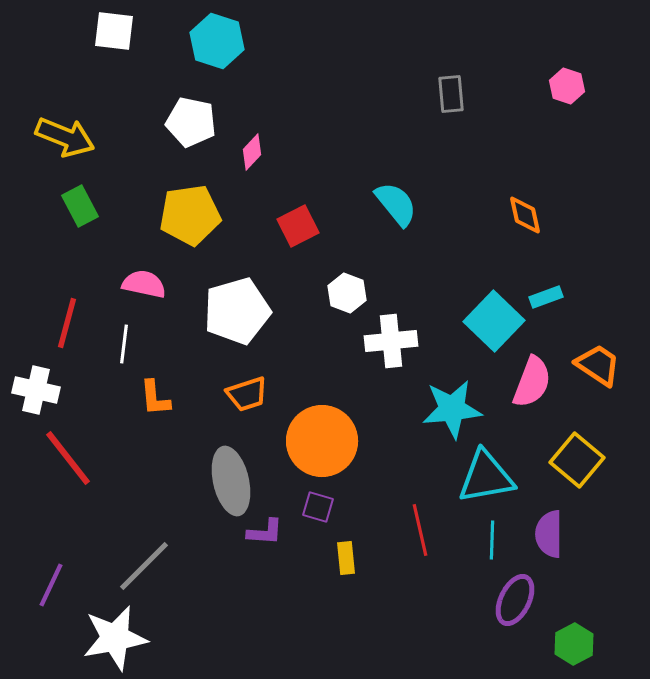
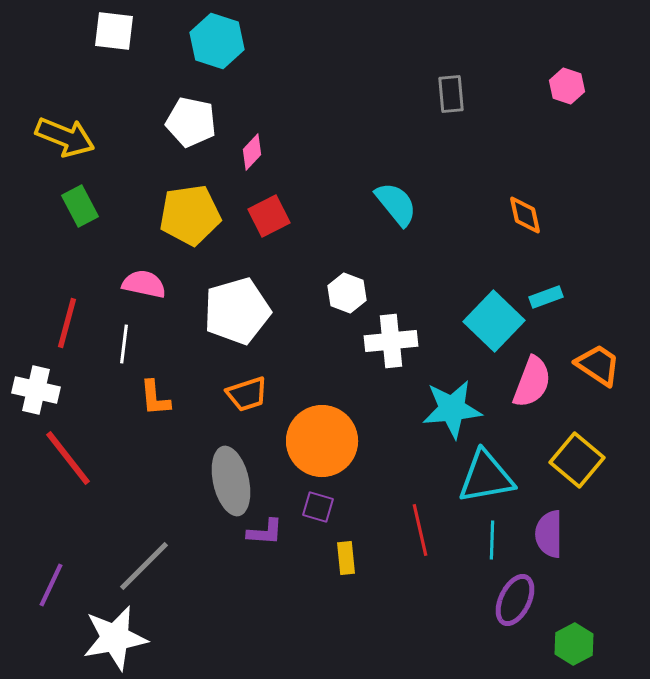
red square at (298, 226): moved 29 px left, 10 px up
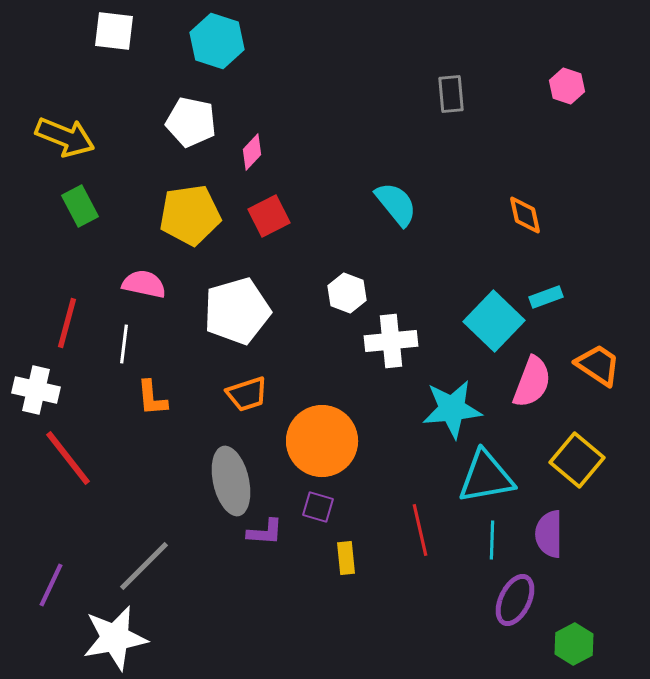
orange L-shape at (155, 398): moved 3 px left
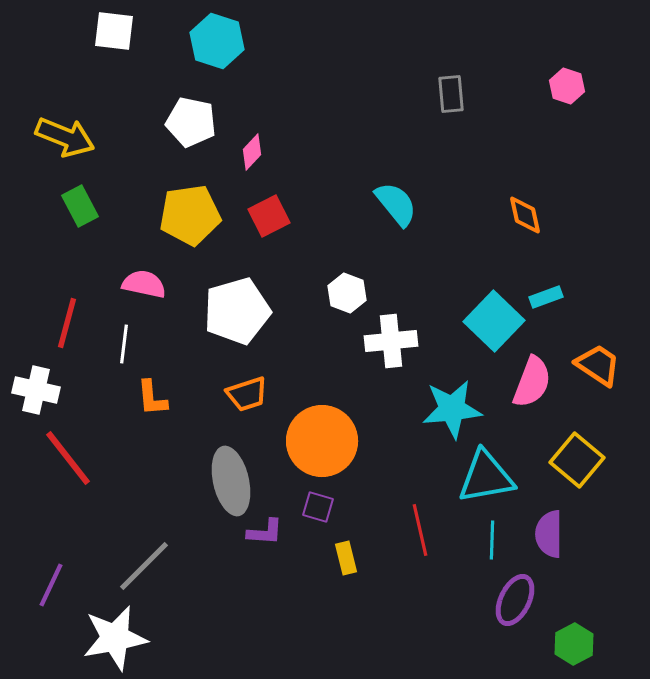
yellow rectangle at (346, 558): rotated 8 degrees counterclockwise
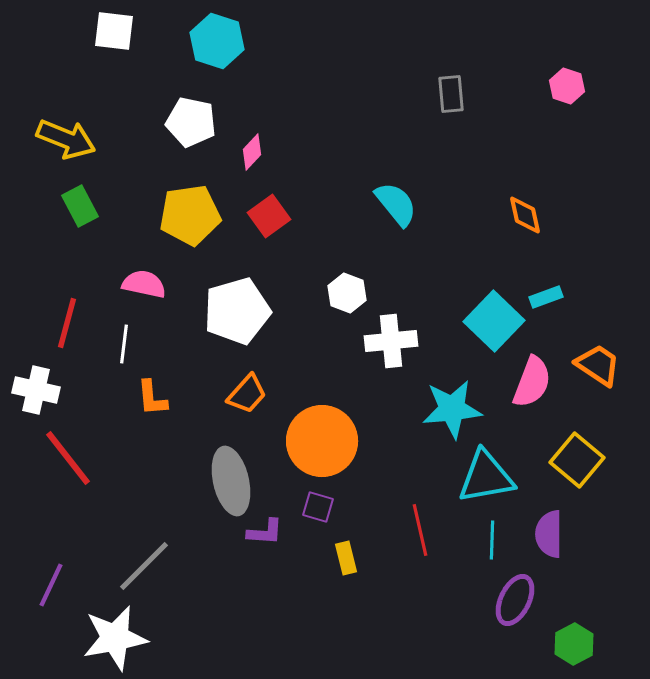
yellow arrow at (65, 137): moved 1 px right, 2 px down
red square at (269, 216): rotated 9 degrees counterclockwise
orange trapezoid at (247, 394): rotated 30 degrees counterclockwise
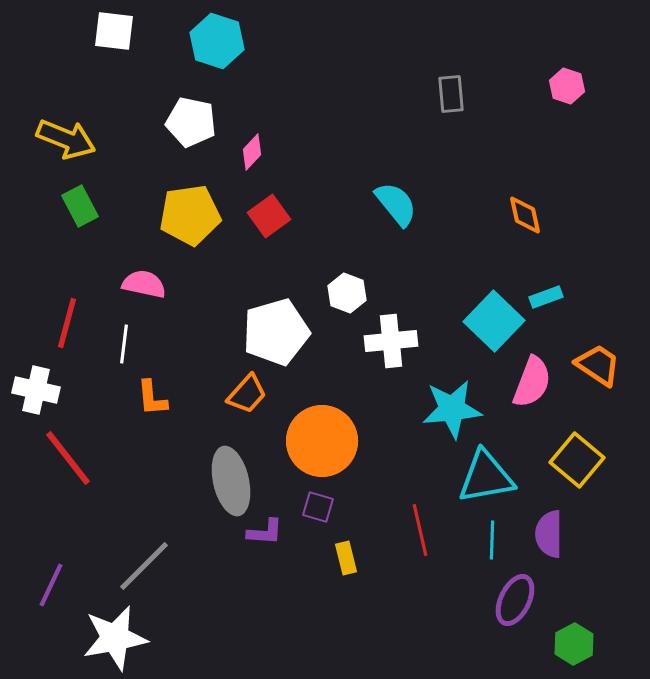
white pentagon at (237, 311): moved 39 px right, 21 px down
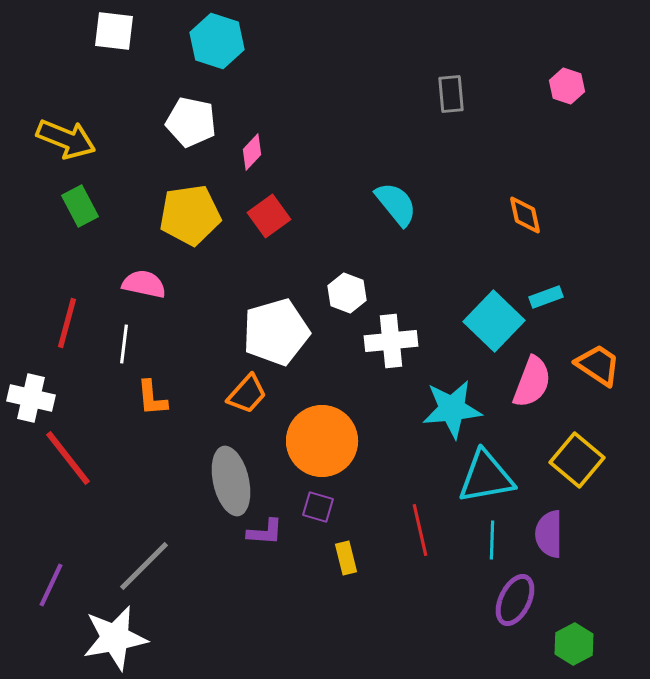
white cross at (36, 390): moved 5 px left, 8 px down
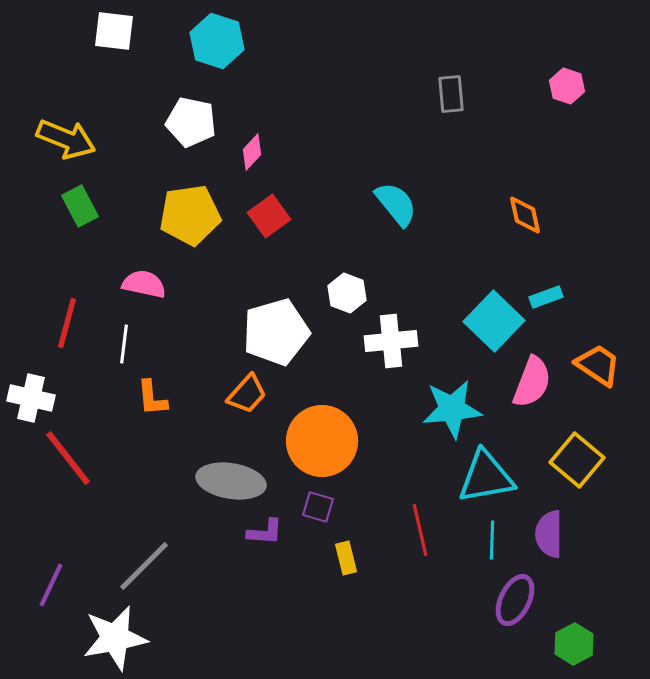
gray ellipse at (231, 481): rotated 68 degrees counterclockwise
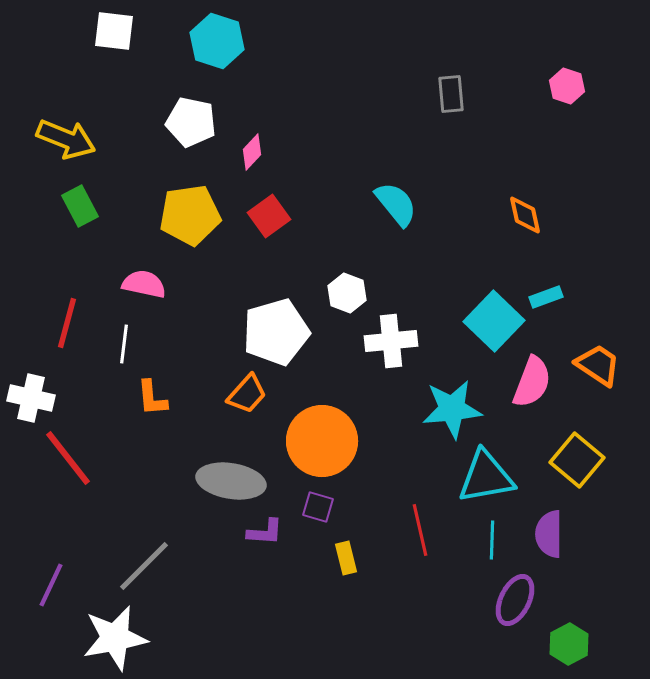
green hexagon at (574, 644): moved 5 px left
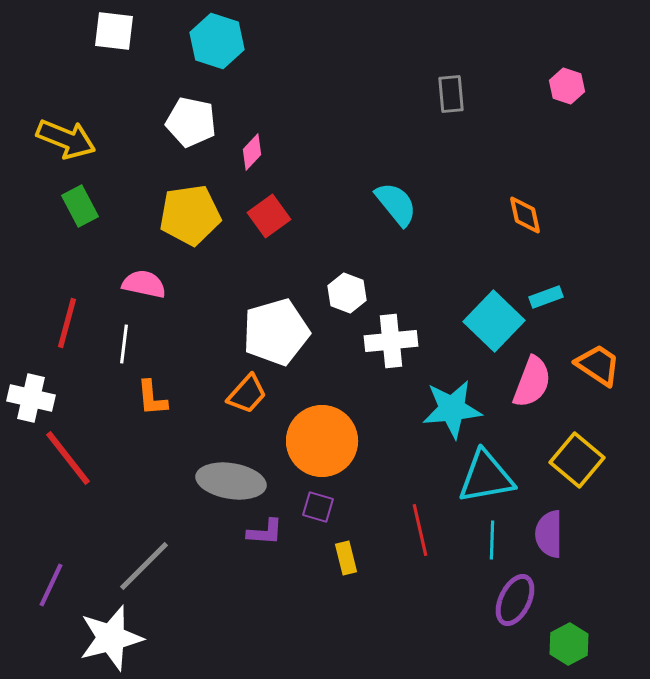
white star at (115, 638): moved 4 px left; rotated 4 degrees counterclockwise
